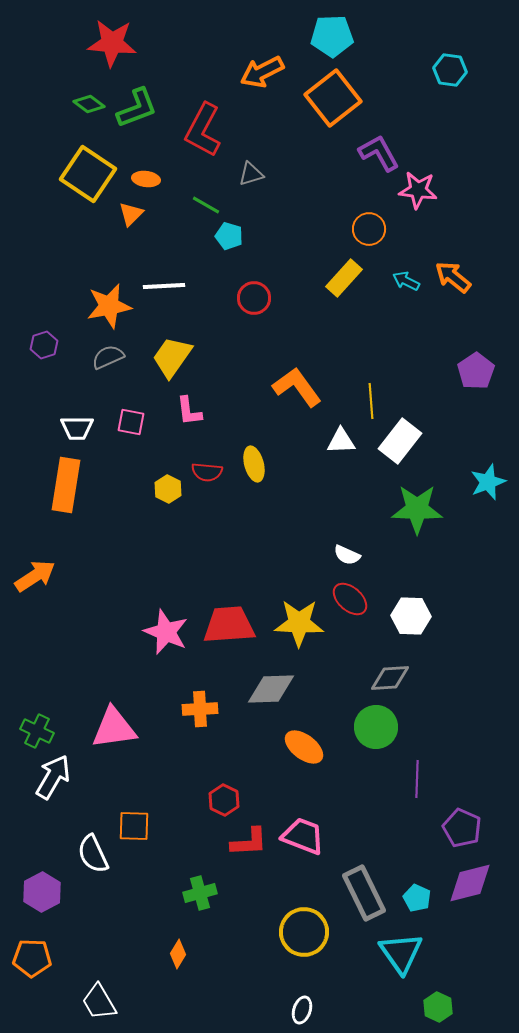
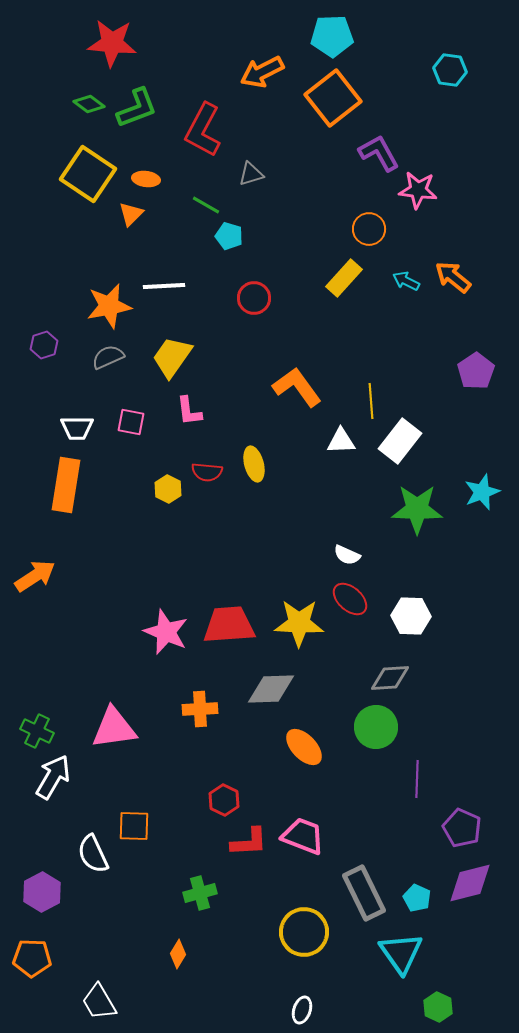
cyan star at (488, 482): moved 6 px left, 10 px down
orange ellipse at (304, 747): rotated 9 degrees clockwise
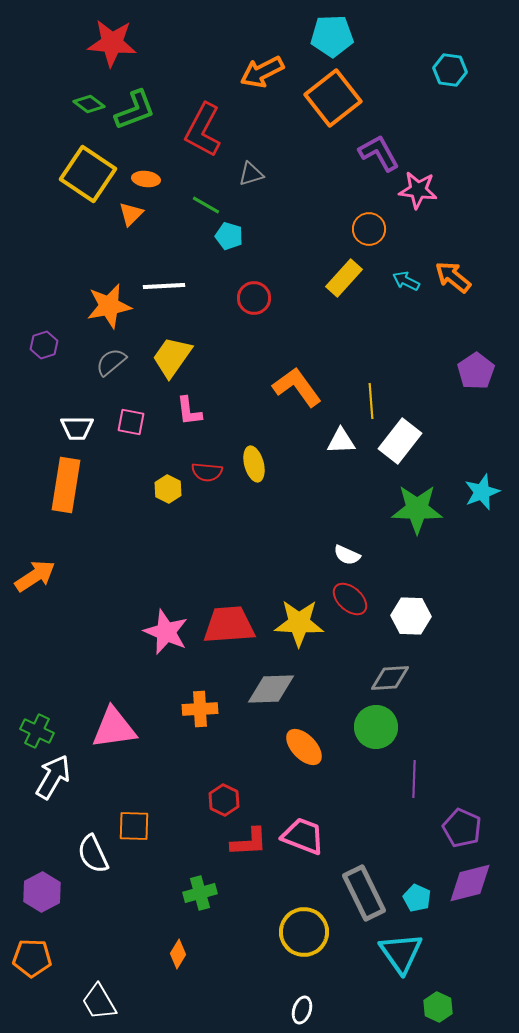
green L-shape at (137, 108): moved 2 px left, 2 px down
gray semicircle at (108, 357): moved 3 px right, 5 px down; rotated 16 degrees counterclockwise
purple line at (417, 779): moved 3 px left
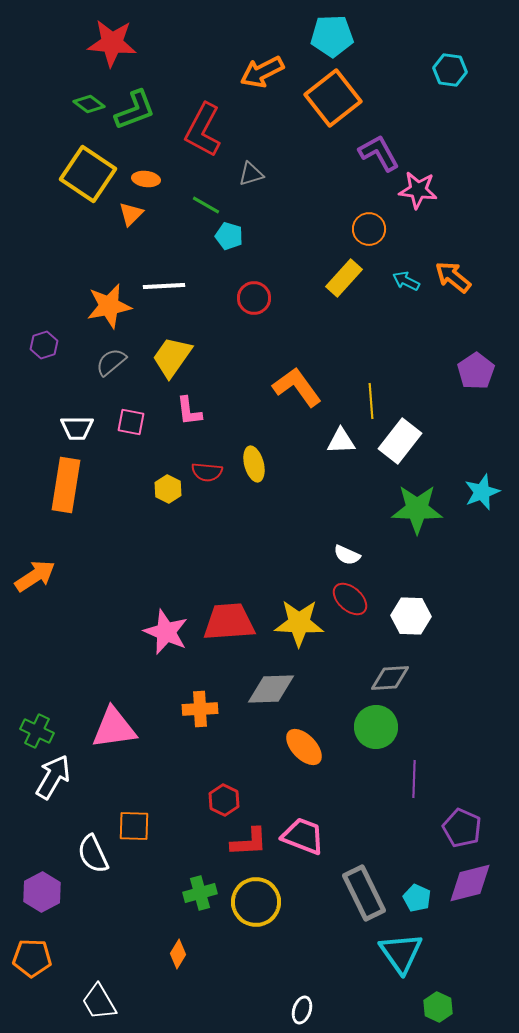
red trapezoid at (229, 625): moved 3 px up
yellow circle at (304, 932): moved 48 px left, 30 px up
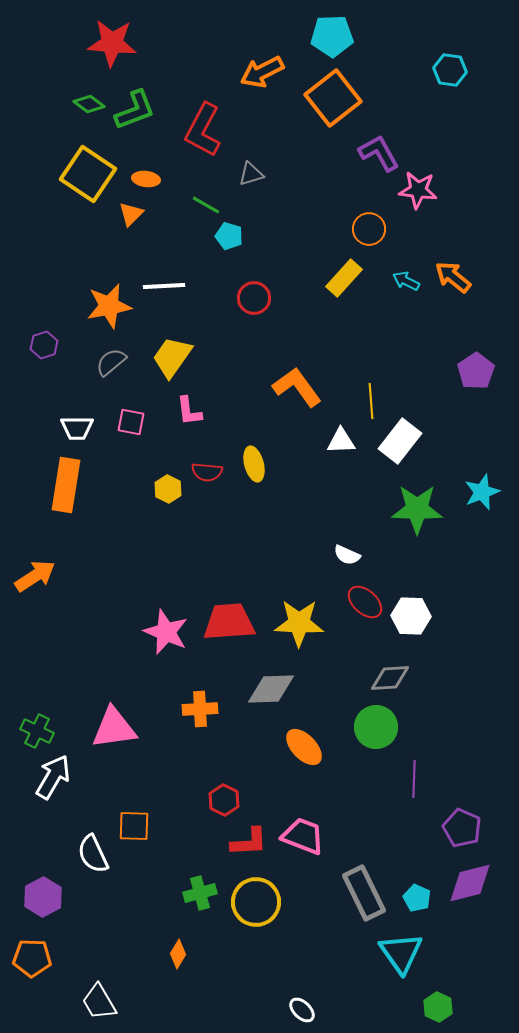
red ellipse at (350, 599): moved 15 px right, 3 px down
purple hexagon at (42, 892): moved 1 px right, 5 px down
white ellipse at (302, 1010): rotated 64 degrees counterclockwise
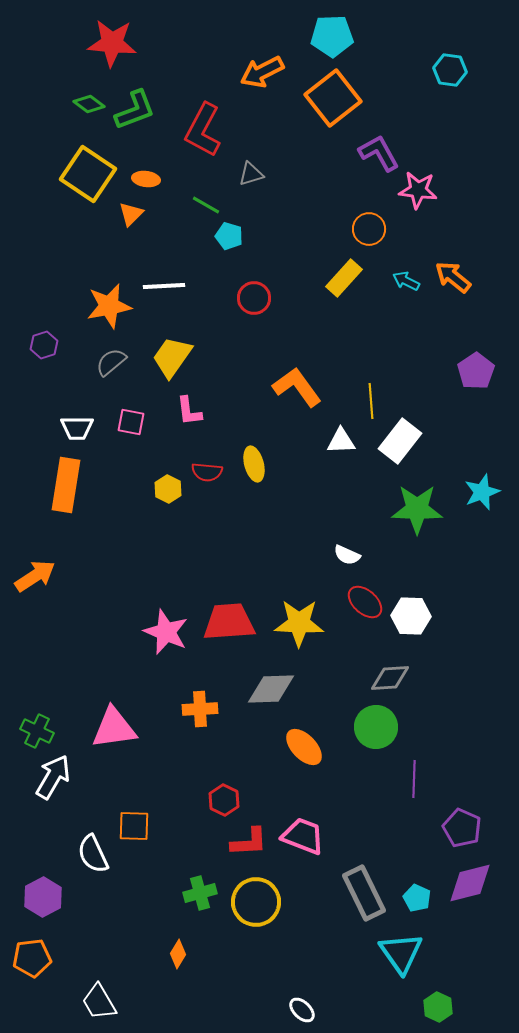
orange pentagon at (32, 958): rotated 9 degrees counterclockwise
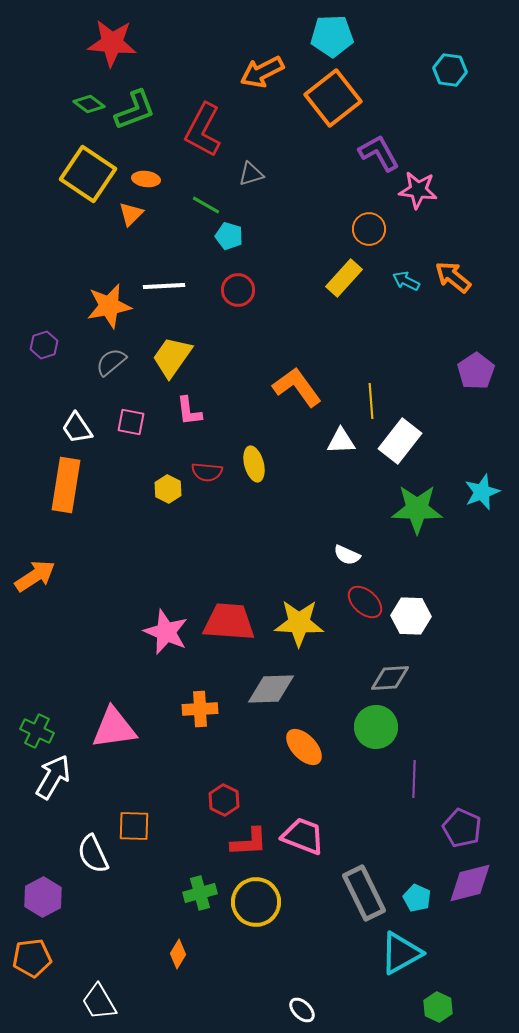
red circle at (254, 298): moved 16 px left, 8 px up
white trapezoid at (77, 428): rotated 56 degrees clockwise
red trapezoid at (229, 622): rotated 8 degrees clockwise
cyan triangle at (401, 953): rotated 36 degrees clockwise
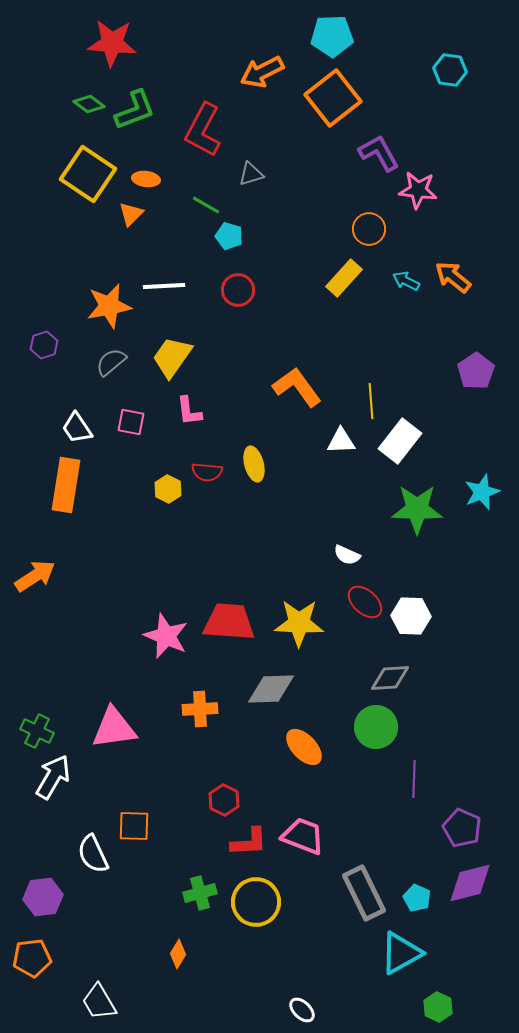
pink star at (166, 632): moved 4 px down
purple hexagon at (43, 897): rotated 21 degrees clockwise
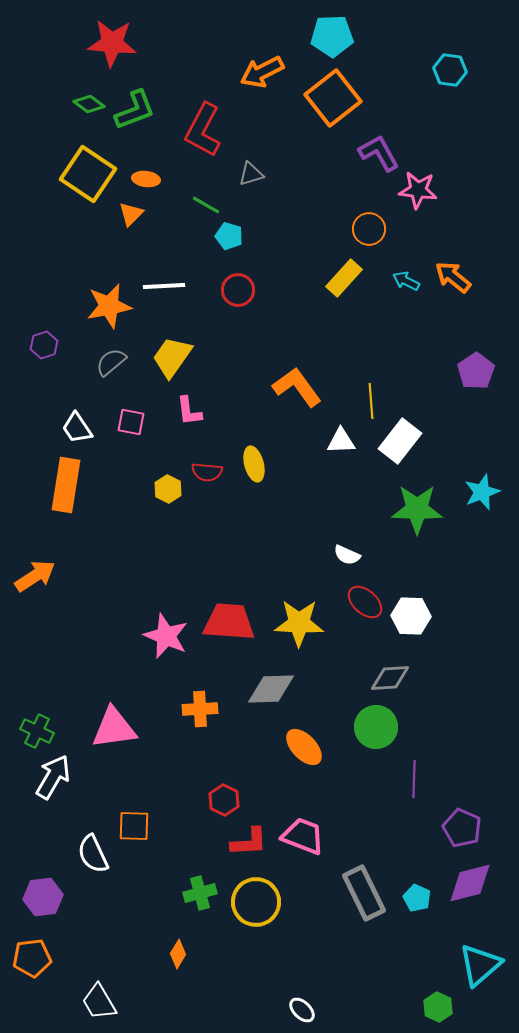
cyan triangle at (401, 953): moved 79 px right, 12 px down; rotated 12 degrees counterclockwise
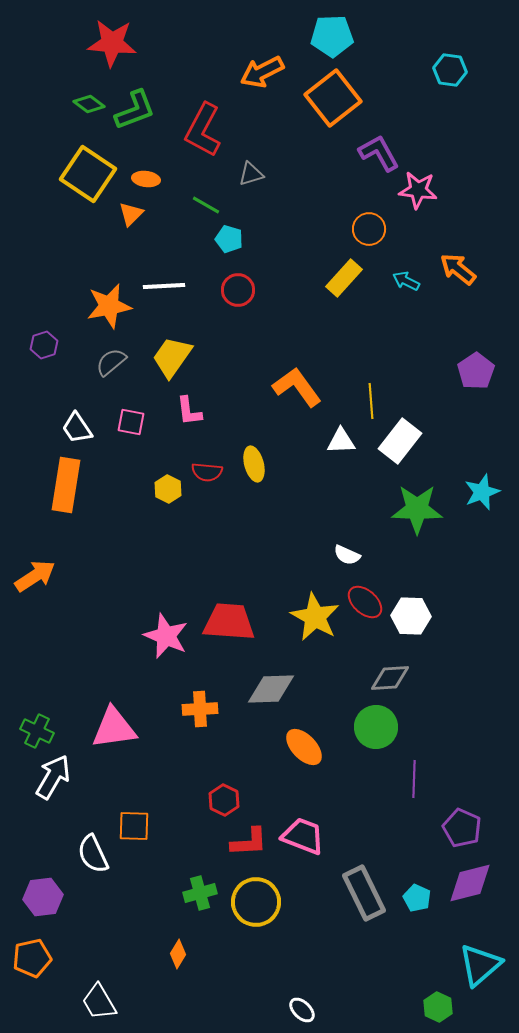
cyan pentagon at (229, 236): moved 3 px down
orange arrow at (453, 277): moved 5 px right, 8 px up
yellow star at (299, 623): moved 16 px right, 6 px up; rotated 27 degrees clockwise
orange pentagon at (32, 958): rotated 6 degrees counterclockwise
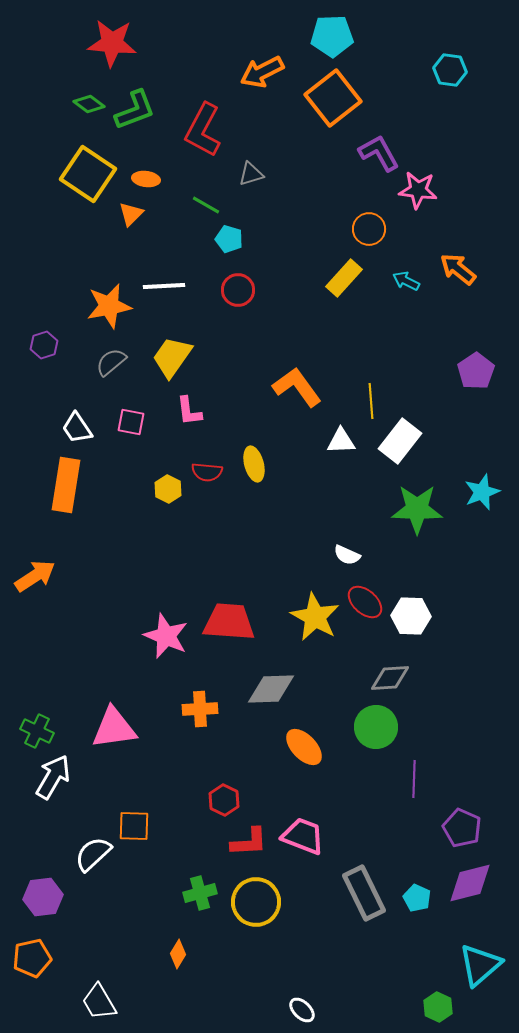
white semicircle at (93, 854): rotated 72 degrees clockwise
